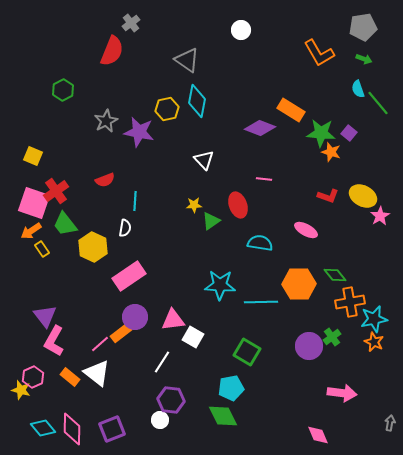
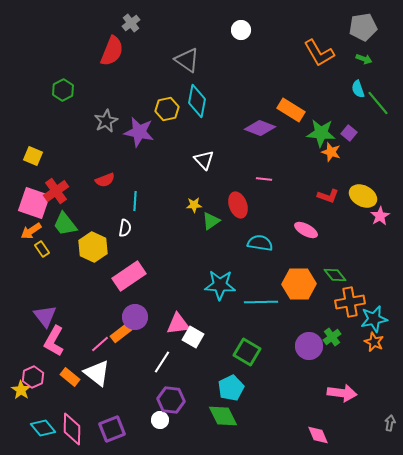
pink triangle at (173, 320): moved 5 px right, 4 px down
cyan pentagon at (231, 388): rotated 15 degrees counterclockwise
yellow star at (21, 390): rotated 18 degrees clockwise
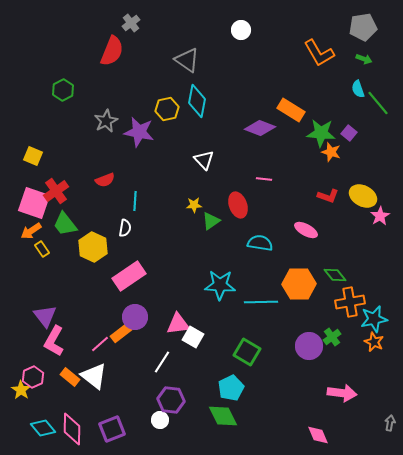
white triangle at (97, 373): moved 3 px left, 3 px down
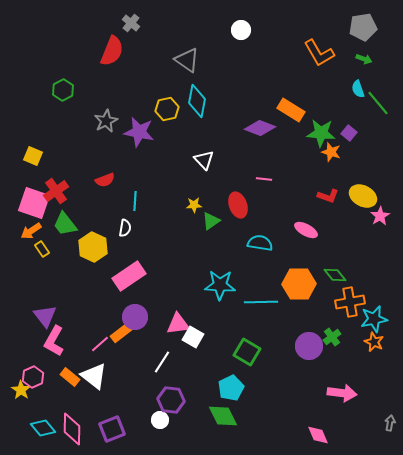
gray cross at (131, 23): rotated 12 degrees counterclockwise
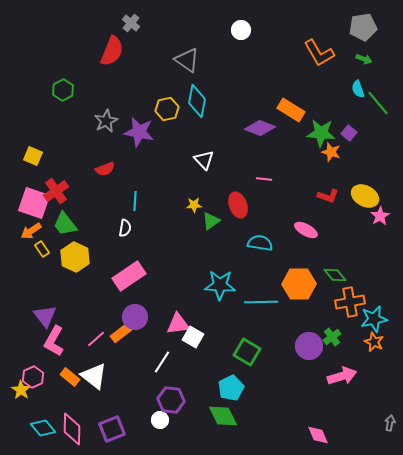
red semicircle at (105, 180): moved 11 px up
yellow ellipse at (363, 196): moved 2 px right
yellow hexagon at (93, 247): moved 18 px left, 10 px down
pink line at (100, 344): moved 4 px left, 5 px up
pink arrow at (342, 393): moved 17 px up; rotated 24 degrees counterclockwise
